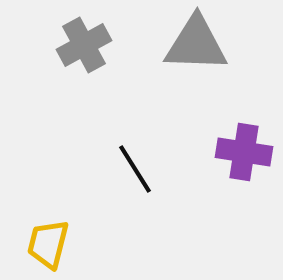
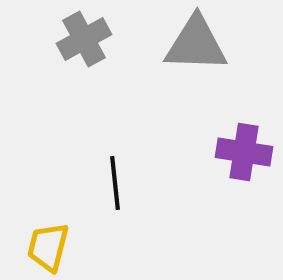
gray cross: moved 6 px up
black line: moved 20 px left, 14 px down; rotated 26 degrees clockwise
yellow trapezoid: moved 3 px down
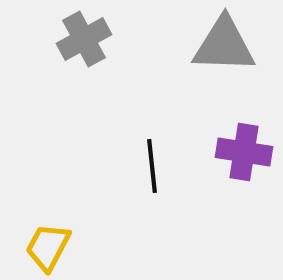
gray triangle: moved 28 px right, 1 px down
black line: moved 37 px right, 17 px up
yellow trapezoid: rotated 14 degrees clockwise
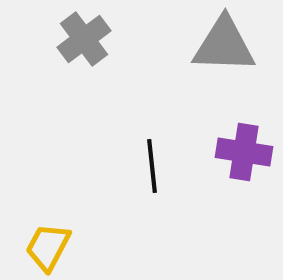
gray cross: rotated 8 degrees counterclockwise
